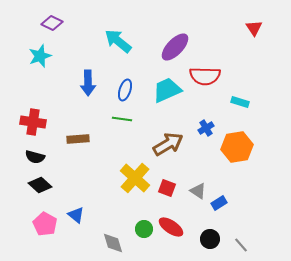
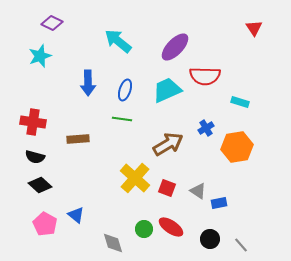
blue rectangle: rotated 21 degrees clockwise
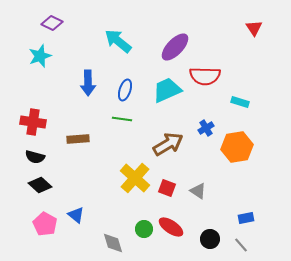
blue rectangle: moved 27 px right, 15 px down
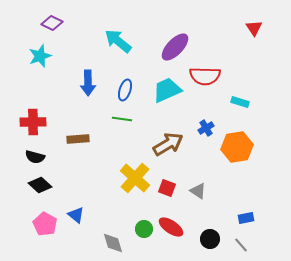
red cross: rotated 10 degrees counterclockwise
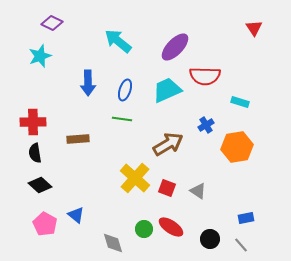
blue cross: moved 3 px up
black semicircle: moved 4 px up; rotated 66 degrees clockwise
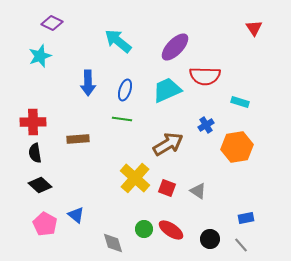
red ellipse: moved 3 px down
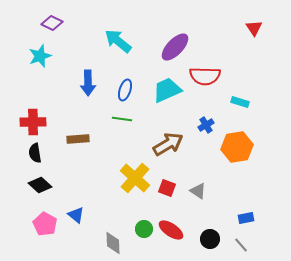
gray diamond: rotated 15 degrees clockwise
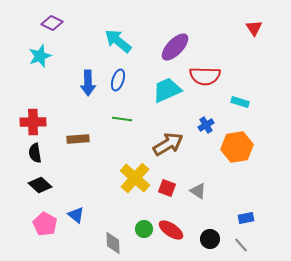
blue ellipse: moved 7 px left, 10 px up
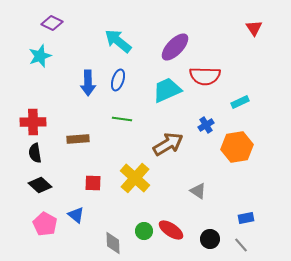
cyan rectangle: rotated 42 degrees counterclockwise
red square: moved 74 px left, 5 px up; rotated 18 degrees counterclockwise
green circle: moved 2 px down
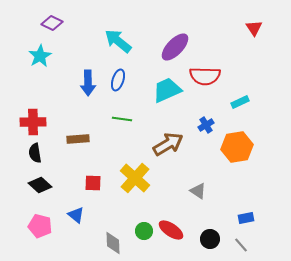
cyan star: rotated 10 degrees counterclockwise
pink pentagon: moved 5 px left, 2 px down; rotated 15 degrees counterclockwise
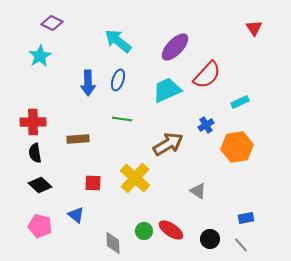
red semicircle: moved 2 px right, 1 px up; rotated 48 degrees counterclockwise
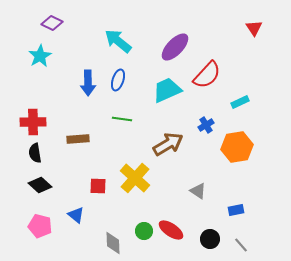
red square: moved 5 px right, 3 px down
blue rectangle: moved 10 px left, 8 px up
